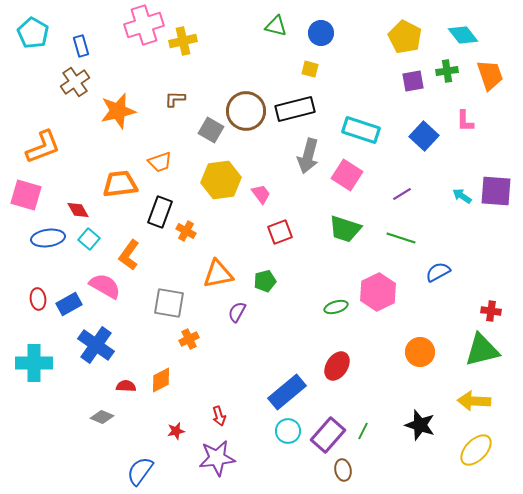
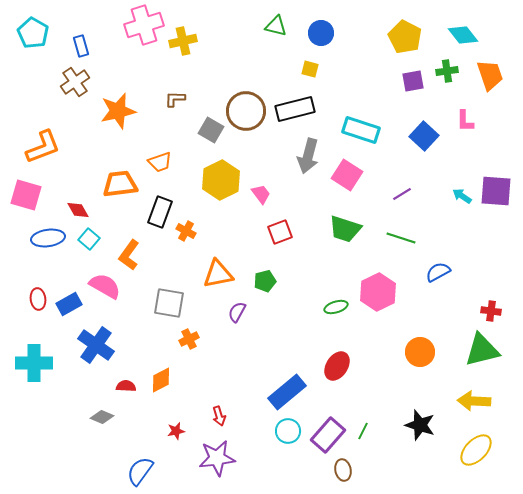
yellow hexagon at (221, 180): rotated 18 degrees counterclockwise
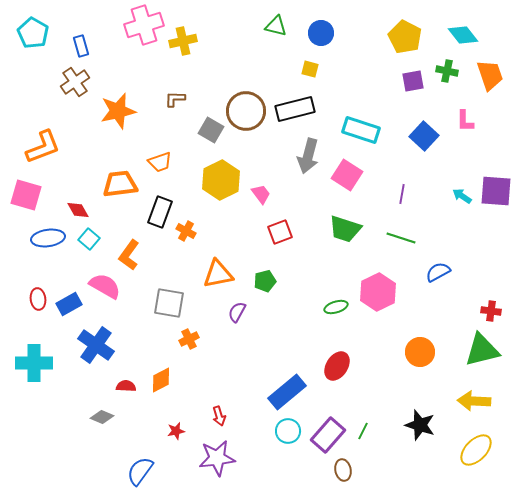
green cross at (447, 71): rotated 20 degrees clockwise
purple line at (402, 194): rotated 48 degrees counterclockwise
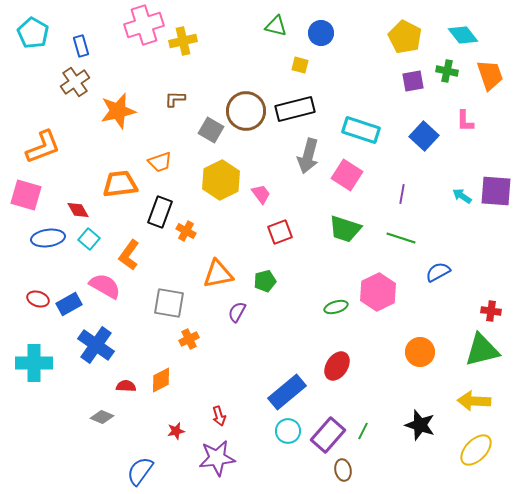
yellow square at (310, 69): moved 10 px left, 4 px up
red ellipse at (38, 299): rotated 65 degrees counterclockwise
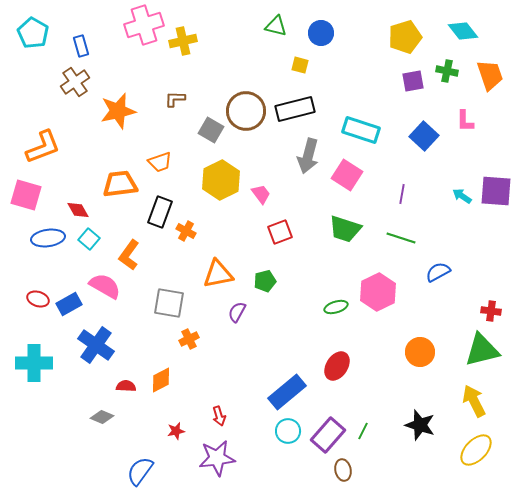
cyan diamond at (463, 35): moved 4 px up
yellow pentagon at (405, 37): rotated 28 degrees clockwise
yellow arrow at (474, 401): rotated 60 degrees clockwise
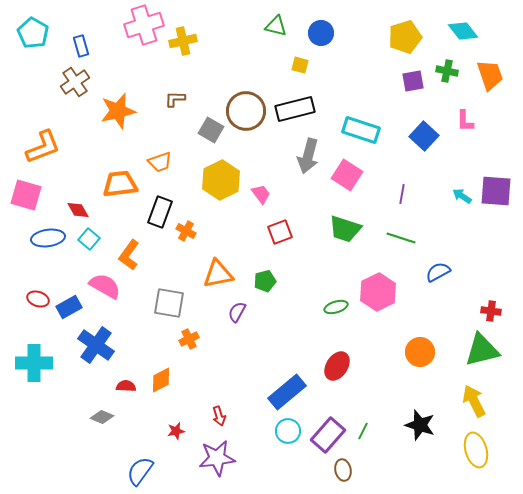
blue rectangle at (69, 304): moved 3 px down
yellow ellipse at (476, 450): rotated 60 degrees counterclockwise
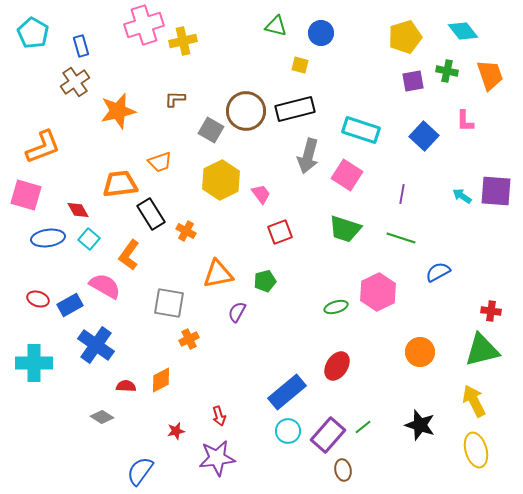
black rectangle at (160, 212): moved 9 px left, 2 px down; rotated 52 degrees counterclockwise
blue rectangle at (69, 307): moved 1 px right, 2 px up
gray diamond at (102, 417): rotated 10 degrees clockwise
green line at (363, 431): moved 4 px up; rotated 24 degrees clockwise
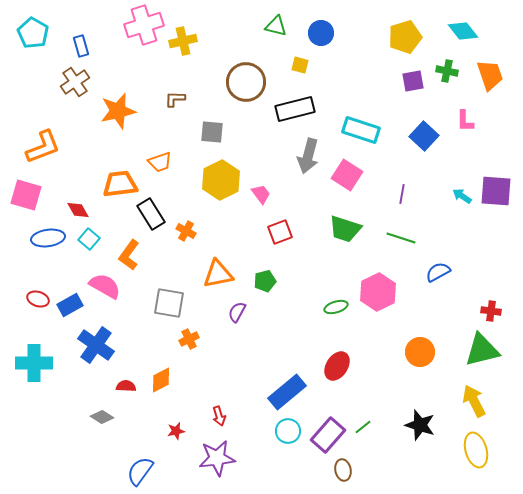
brown circle at (246, 111): moved 29 px up
gray square at (211, 130): moved 1 px right, 2 px down; rotated 25 degrees counterclockwise
